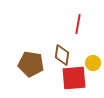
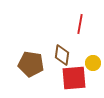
red line: moved 2 px right
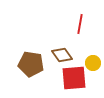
brown diamond: rotated 45 degrees counterclockwise
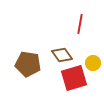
brown pentagon: moved 3 px left
red square: rotated 12 degrees counterclockwise
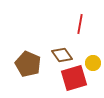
brown pentagon: rotated 15 degrees clockwise
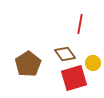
brown diamond: moved 3 px right, 1 px up
brown pentagon: rotated 15 degrees clockwise
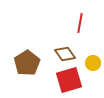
red line: moved 1 px up
brown pentagon: moved 1 px left, 1 px up
red square: moved 5 px left, 2 px down
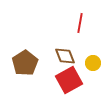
brown diamond: moved 2 px down; rotated 15 degrees clockwise
brown pentagon: moved 2 px left
red square: rotated 12 degrees counterclockwise
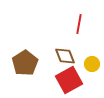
red line: moved 1 px left, 1 px down
yellow circle: moved 1 px left, 1 px down
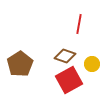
brown diamond: rotated 50 degrees counterclockwise
brown pentagon: moved 5 px left, 1 px down
